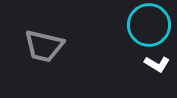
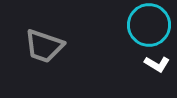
gray trapezoid: rotated 6 degrees clockwise
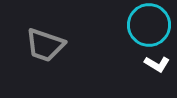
gray trapezoid: moved 1 px right, 1 px up
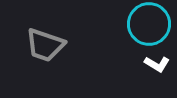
cyan circle: moved 1 px up
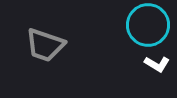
cyan circle: moved 1 px left, 1 px down
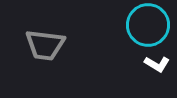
gray trapezoid: rotated 12 degrees counterclockwise
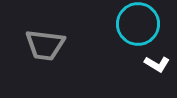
cyan circle: moved 10 px left, 1 px up
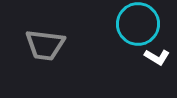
white L-shape: moved 7 px up
